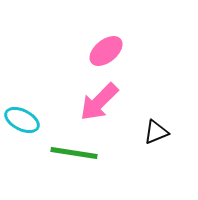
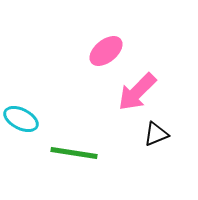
pink arrow: moved 38 px right, 10 px up
cyan ellipse: moved 1 px left, 1 px up
black triangle: moved 2 px down
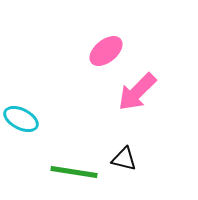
black triangle: moved 32 px left, 25 px down; rotated 36 degrees clockwise
green line: moved 19 px down
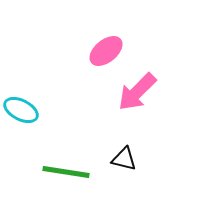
cyan ellipse: moved 9 px up
green line: moved 8 px left
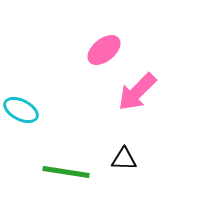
pink ellipse: moved 2 px left, 1 px up
black triangle: rotated 12 degrees counterclockwise
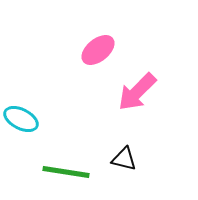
pink ellipse: moved 6 px left
cyan ellipse: moved 9 px down
black triangle: rotated 12 degrees clockwise
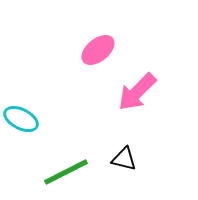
green line: rotated 36 degrees counterclockwise
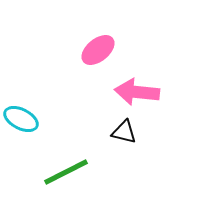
pink arrow: rotated 51 degrees clockwise
black triangle: moved 27 px up
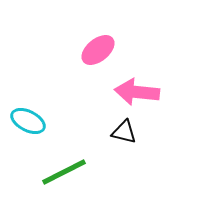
cyan ellipse: moved 7 px right, 2 px down
green line: moved 2 px left
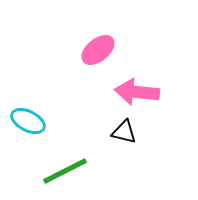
green line: moved 1 px right, 1 px up
